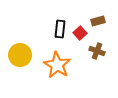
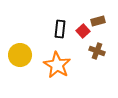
red square: moved 3 px right, 2 px up
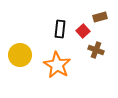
brown rectangle: moved 2 px right, 4 px up
brown cross: moved 1 px left, 1 px up
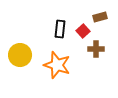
brown cross: moved 1 px up; rotated 21 degrees counterclockwise
orange star: rotated 12 degrees counterclockwise
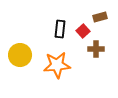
orange star: rotated 24 degrees counterclockwise
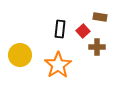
brown rectangle: rotated 24 degrees clockwise
brown cross: moved 1 px right, 2 px up
orange star: moved 1 px right; rotated 28 degrees counterclockwise
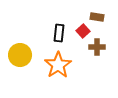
brown rectangle: moved 3 px left
black rectangle: moved 1 px left, 4 px down
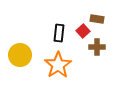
brown rectangle: moved 2 px down
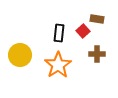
brown cross: moved 7 px down
